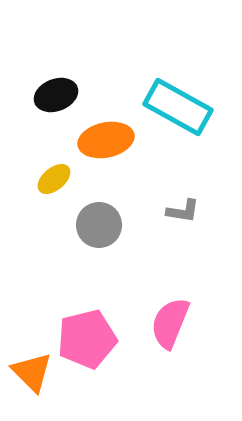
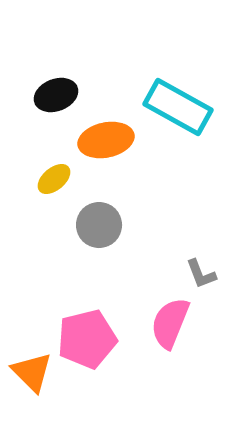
gray L-shape: moved 18 px right, 63 px down; rotated 60 degrees clockwise
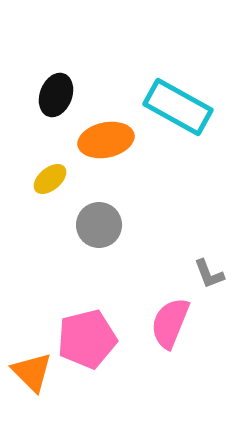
black ellipse: rotated 48 degrees counterclockwise
yellow ellipse: moved 4 px left
gray L-shape: moved 8 px right
